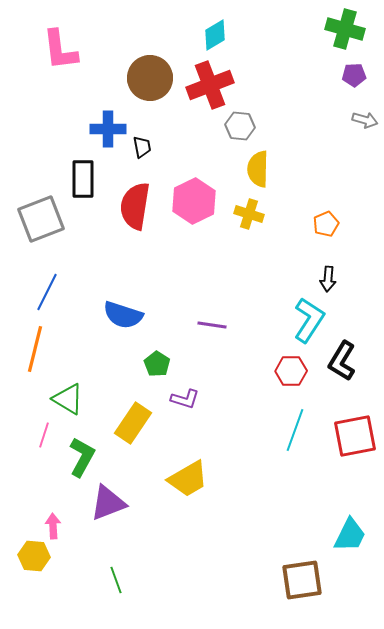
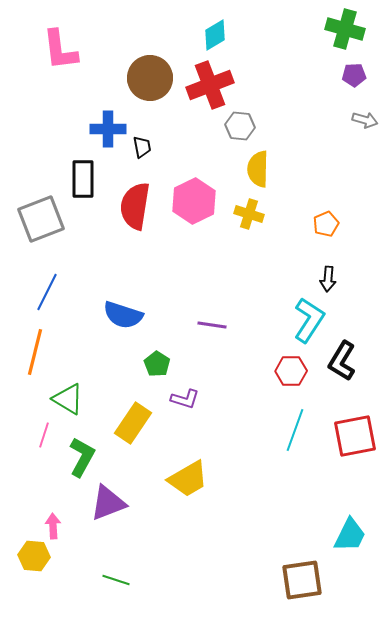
orange line: moved 3 px down
green line: rotated 52 degrees counterclockwise
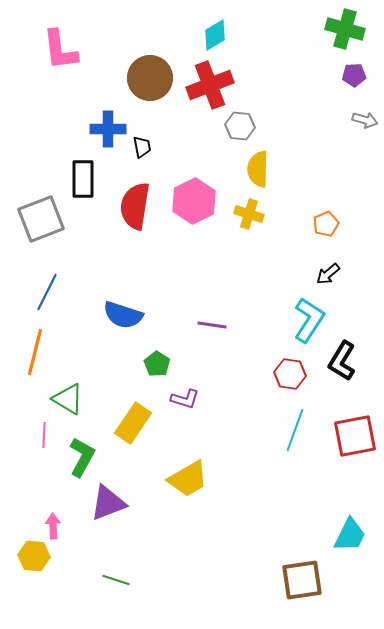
black arrow: moved 5 px up; rotated 45 degrees clockwise
red hexagon: moved 1 px left, 3 px down; rotated 8 degrees clockwise
pink line: rotated 15 degrees counterclockwise
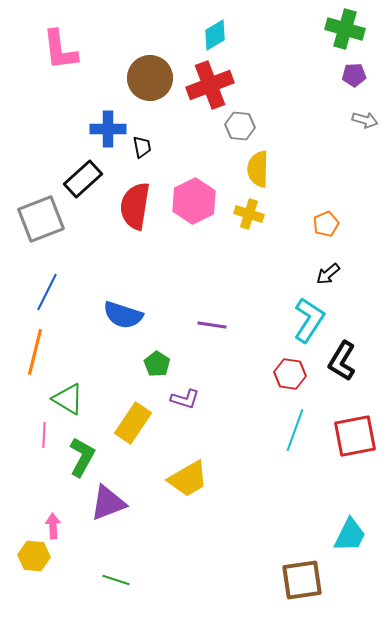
black rectangle: rotated 48 degrees clockwise
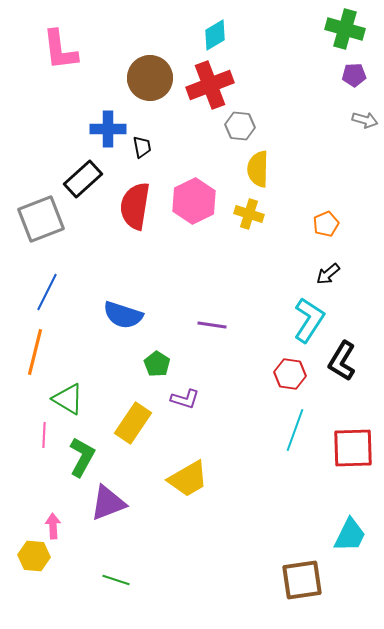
red square: moved 2 px left, 12 px down; rotated 9 degrees clockwise
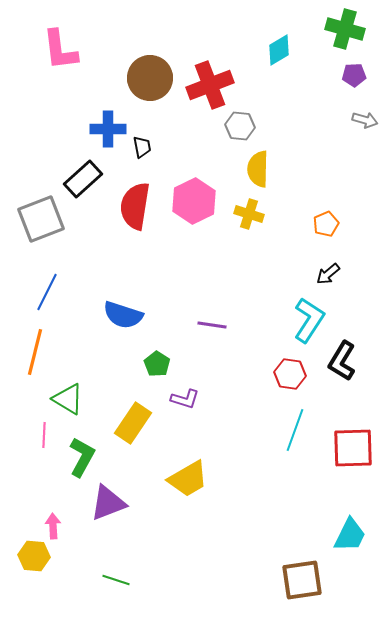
cyan diamond: moved 64 px right, 15 px down
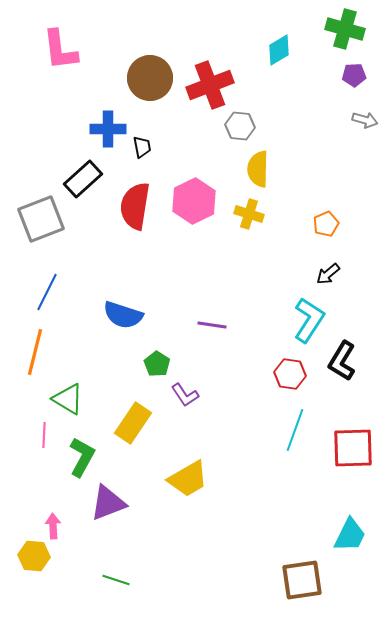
purple L-shape: moved 4 px up; rotated 40 degrees clockwise
